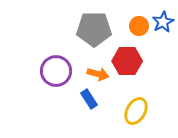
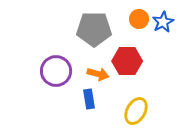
orange circle: moved 7 px up
blue rectangle: rotated 24 degrees clockwise
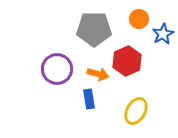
blue star: moved 12 px down
red hexagon: rotated 24 degrees counterclockwise
purple circle: moved 1 px right, 2 px up
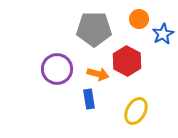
red hexagon: rotated 8 degrees counterclockwise
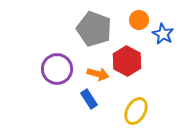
orange circle: moved 1 px down
gray pentagon: rotated 20 degrees clockwise
blue star: rotated 15 degrees counterclockwise
blue rectangle: rotated 24 degrees counterclockwise
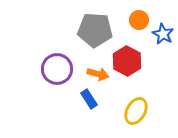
gray pentagon: moved 1 px right, 1 px down; rotated 16 degrees counterclockwise
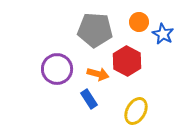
orange circle: moved 2 px down
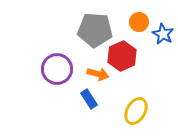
red hexagon: moved 5 px left, 5 px up; rotated 8 degrees clockwise
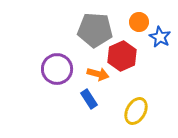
blue star: moved 3 px left, 3 px down
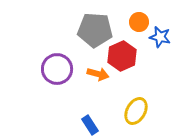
blue star: rotated 15 degrees counterclockwise
blue rectangle: moved 1 px right, 26 px down
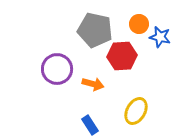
orange circle: moved 2 px down
gray pentagon: rotated 8 degrees clockwise
red hexagon: rotated 20 degrees clockwise
orange arrow: moved 5 px left, 10 px down
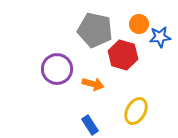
blue star: rotated 20 degrees counterclockwise
red hexagon: moved 1 px right, 1 px up; rotated 20 degrees clockwise
